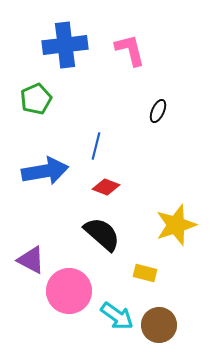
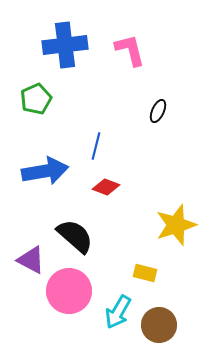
black semicircle: moved 27 px left, 2 px down
cyan arrow: moved 1 px right, 4 px up; rotated 84 degrees clockwise
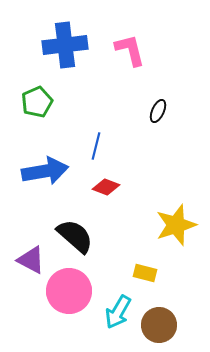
green pentagon: moved 1 px right, 3 px down
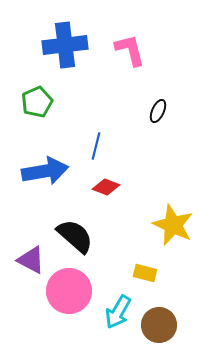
yellow star: moved 3 px left; rotated 30 degrees counterclockwise
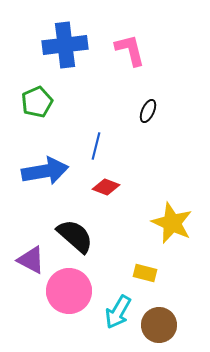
black ellipse: moved 10 px left
yellow star: moved 1 px left, 2 px up
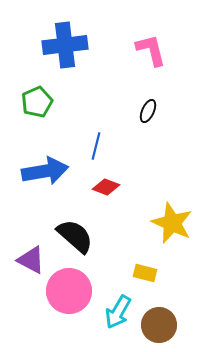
pink L-shape: moved 21 px right
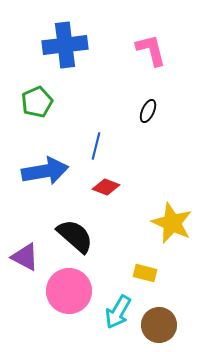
purple triangle: moved 6 px left, 3 px up
